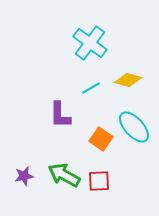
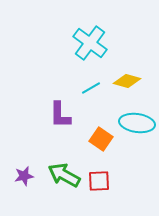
yellow diamond: moved 1 px left, 1 px down
cyan ellipse: moved 3 px right, 4 px up; rotated 40 degrees counterclockwise
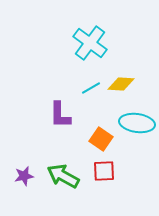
yellow diamond: moved 6 px left, 3 px down; rotated 12 degrees counterclockwise
green arrow: moved 1 px left, 1 px down
red square: moved 5 px right, 10 px up
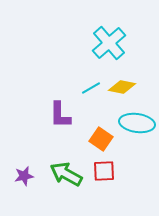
cyan cross: moved 19 px right; rotated 12 degrees clockwise
yellow diamond: moved 1 px right, 3 px down; rotated 8 degrees clockwise
green arrow: moved 3 px right, 2 px up
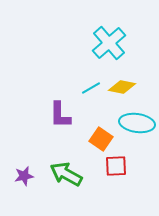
red square: moved 12 px right, 5 px up
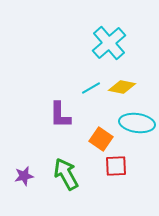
green arrow: rotated 32 degrees clockwise
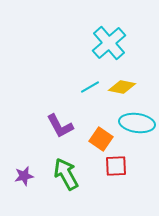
cyan line: moved 1 px left, 1 px up
purple L-shape: moved 11 px down; rotated 28 degrees counterclockwise
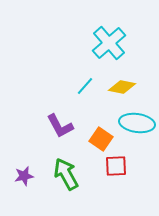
cyan line: moved 5 px left, 1 px up; rotated 18 degrees counterclockwise
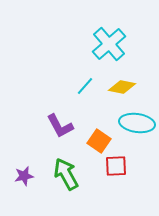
cyan cross: moved 1 px down
orange square: moved 2 px left, 2 px down
